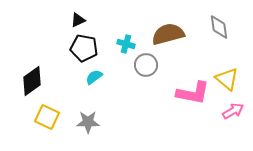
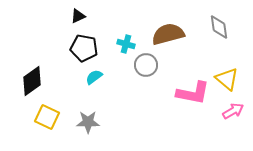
black triangle: moved 4 px up
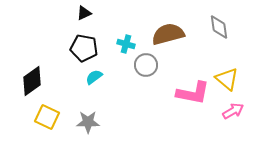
black triangle: moved 6 px right, 3 px up
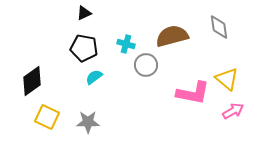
brown semicircle: moved 4 px right, 2 px down
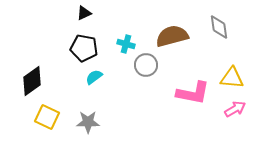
yellow triangle: moved 5 px right, 1 px up; rotated 35 degrees counterclockwise
pink arrow: moved 2 px right, 2 px up
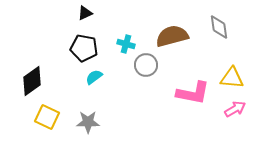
black triangle: moved 1 px right
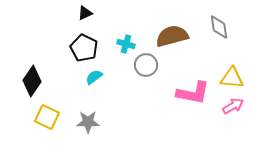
black pentagon: rotated 16 degrees clockwise
black diamond: rotated 20 degrees counterclockwise
pink arrow: moved 2 px left, 3 px up
